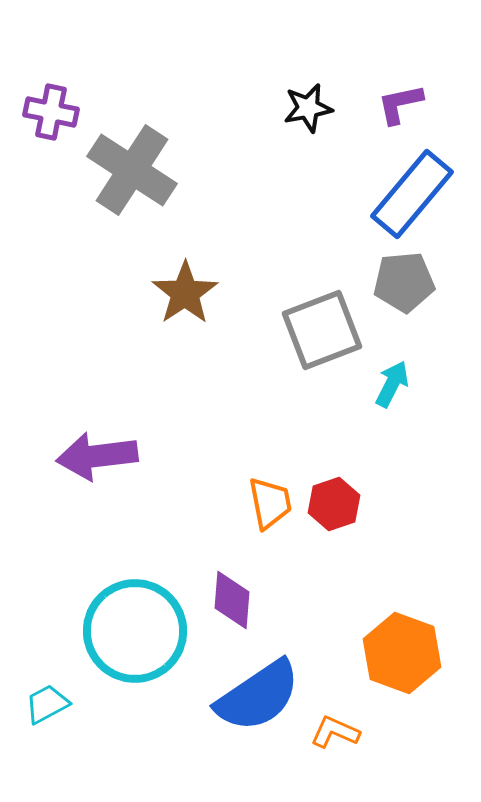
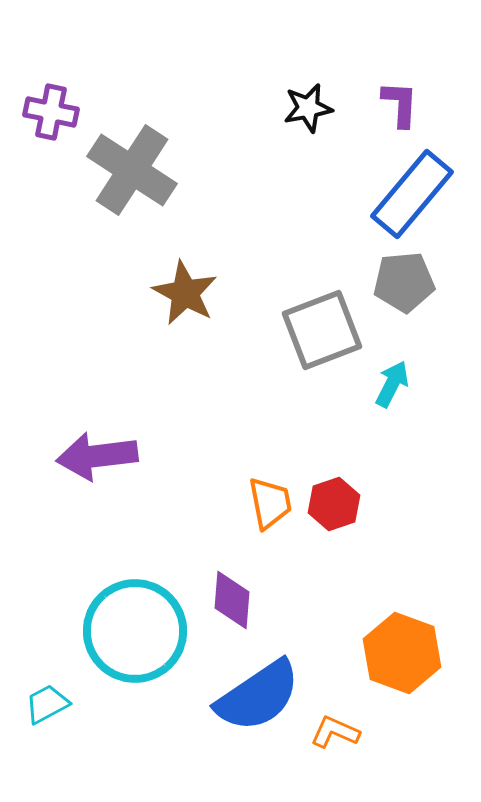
purple L-shape: rotated 105 degrees clockwise
brown star: rotated 10 degrees counterclockwise
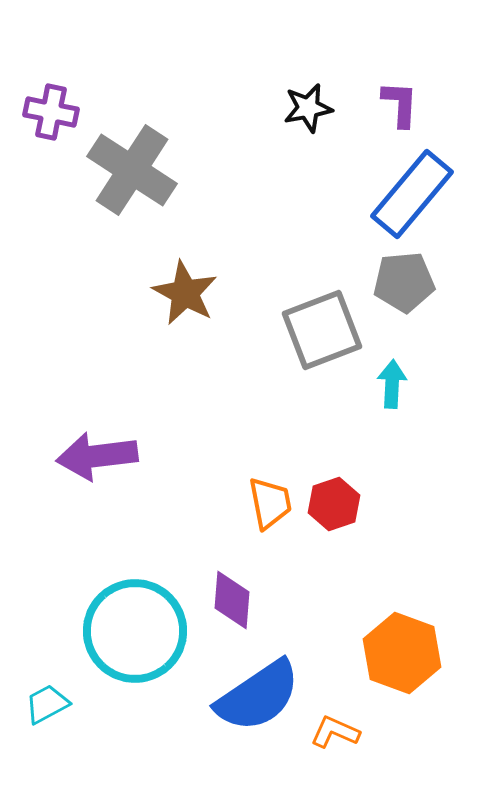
cyan arrow: rotated 24 degrees counterclockwise
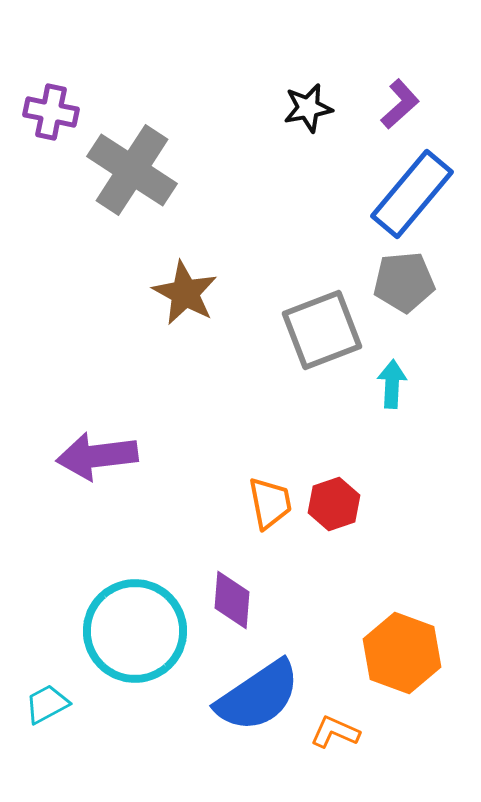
purple L-shape: rotated 45 degrees clockwise
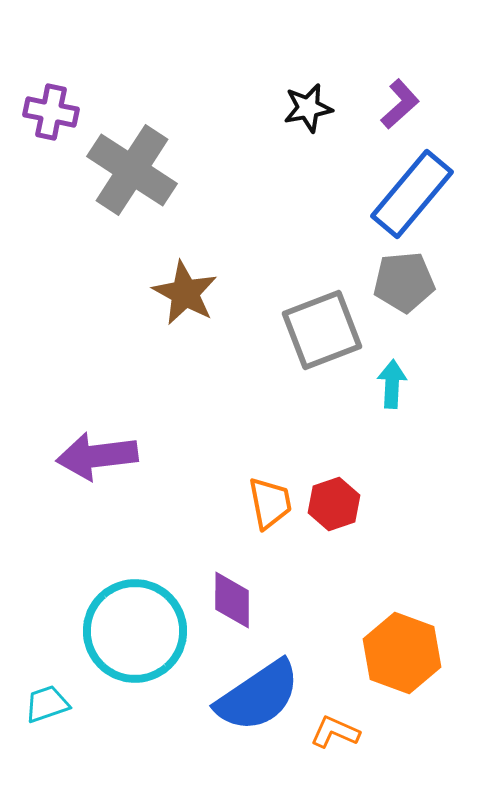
purple diamond: rotated 4 degrees counterclockwise
cyan trapezoid: rotated 9 degrees clockwise
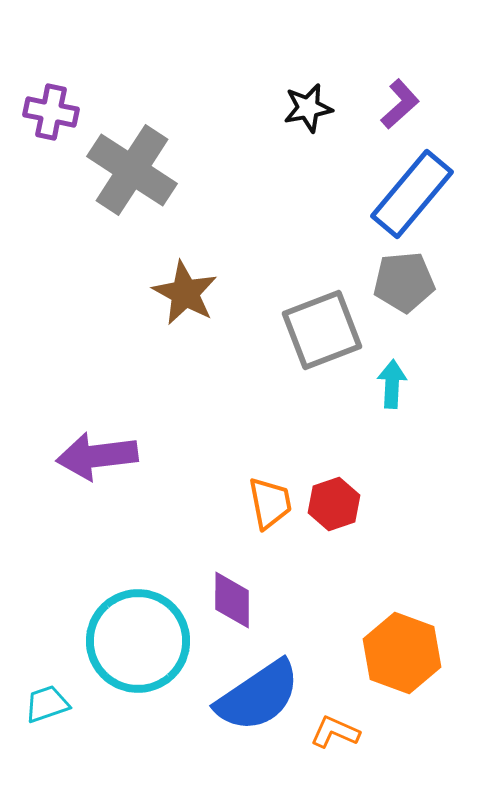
cyan circle: moved 3 px right, 10 px down
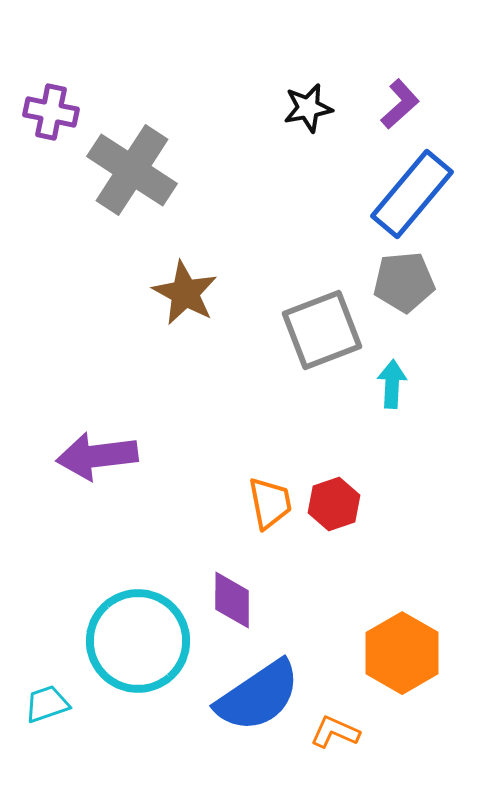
orange hexagon: rotated 10 degrees clockwise
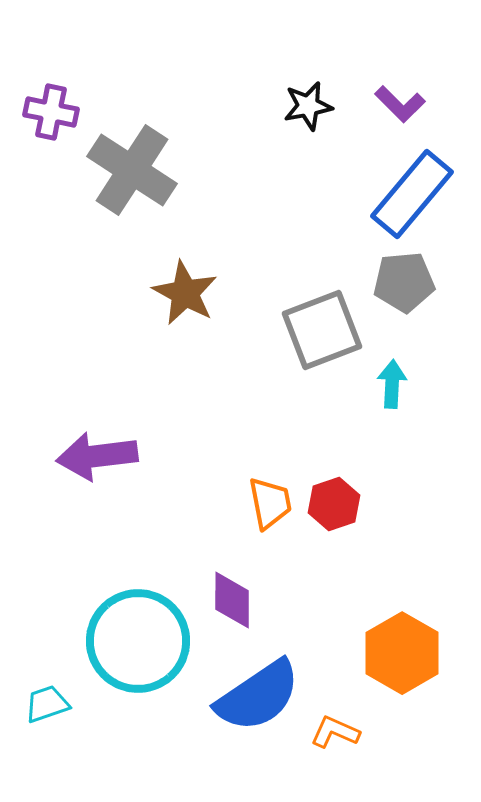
purple L-shape: rotated 87 degrees clockwise
black star: moved 2 px up
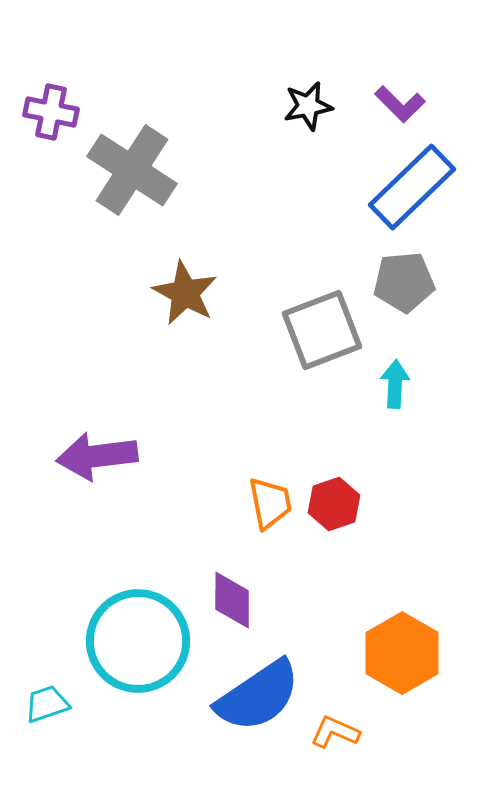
blue rectangle: moved 7 px up; rotated 6 degrees clockwise
cyan arrow: moved 3 px right
